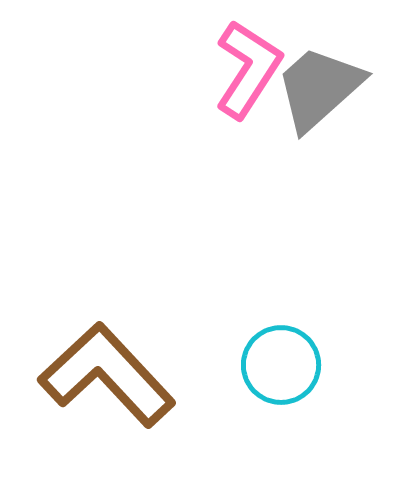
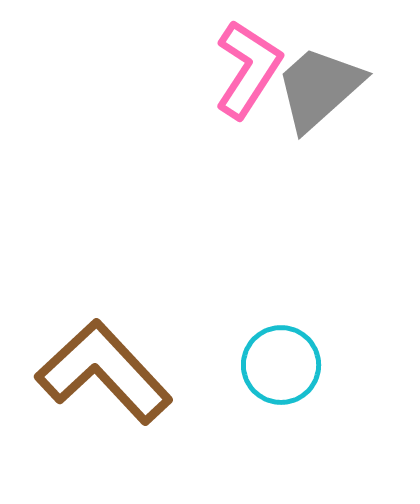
brown L-shape: moved 3 px left, 3 px up
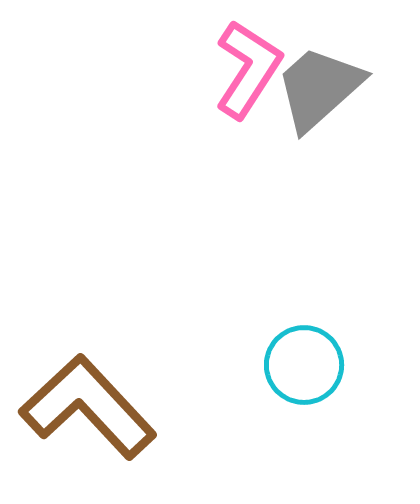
cyan circle: moved 23 px right
brown L-shape: moved 16 px left, 35 px down
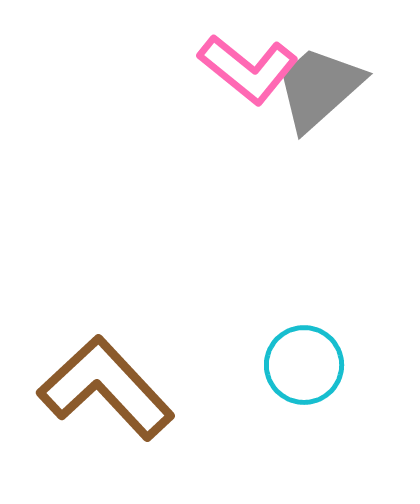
pink L-shape: rotated 96 degrees clockwise
brown L-shape: moved 18 px right, 19 px up
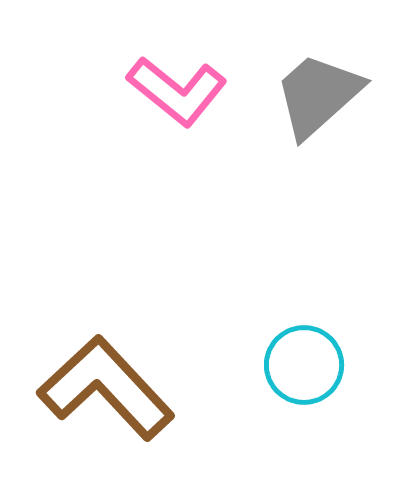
pink L-shape: moved 71 px left, 22 px down
gray trapezoid: moved 1 px left, 7 px down
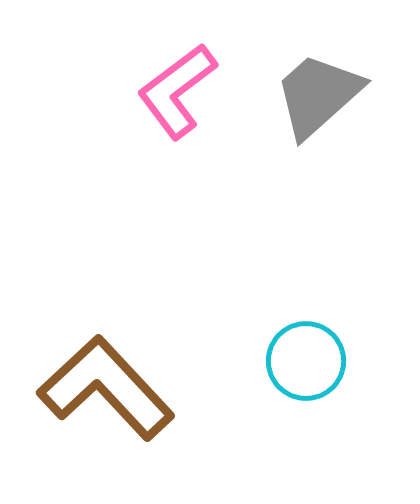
pink L-shape: rotated 104 degrees clockwise
cyan circle: moved 2 px right, 4 px up
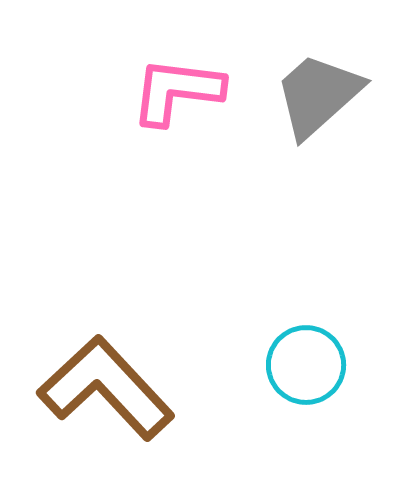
pink L-shape: rotated 44 degrees clockwise
cyan circle: moved 4 px down
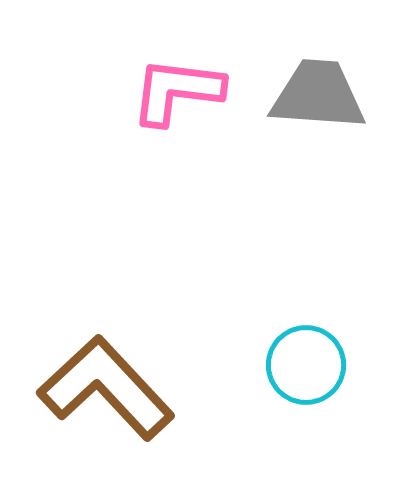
gray trapezoid: rotated 46 degrees clockwise
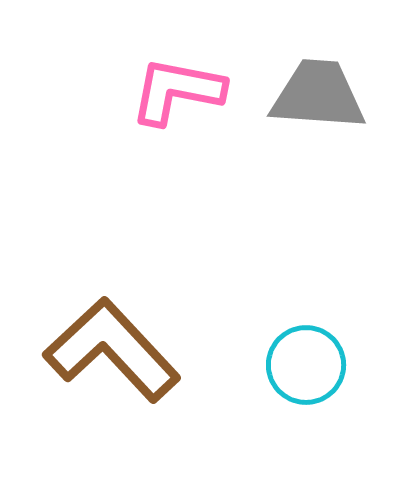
pink L-shape: rotated 4 degrees clockwise
brown L-shape: moved 6 px right, 38 px up
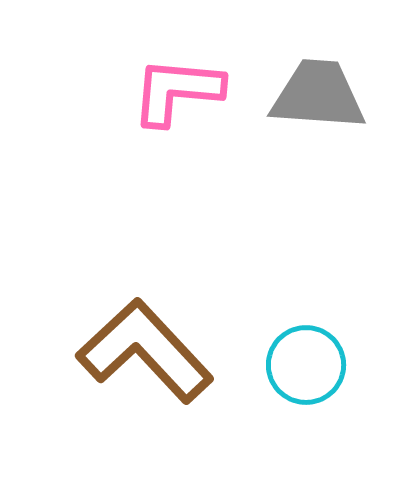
pink L-shape: rotated 6 degrees counterclockwise
brown L-shape: moved 33 px right, 1 px down
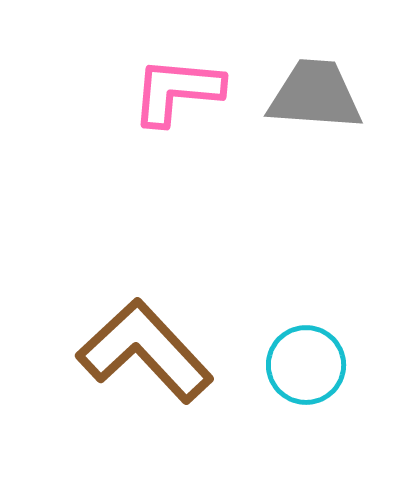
gray trapezoid: moved 3 px left
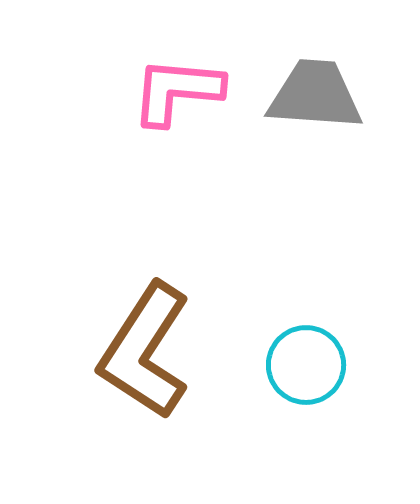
brown L-shape: rotated 104 degrees counterclockwise
